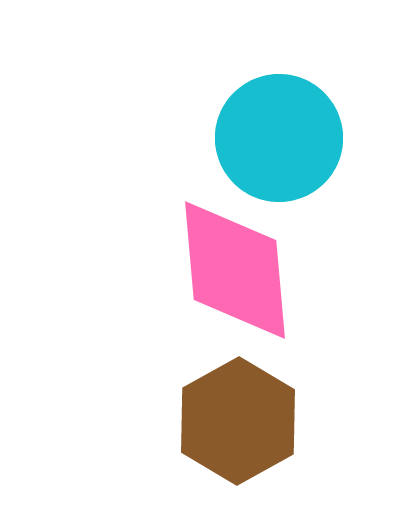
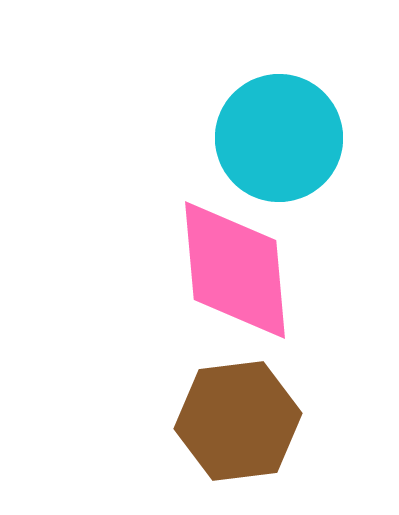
brown hexagon: rotated 22 degrees clockwise
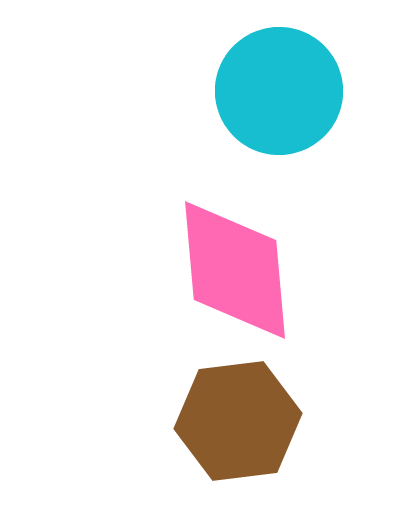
cyan circle: moved 47 px up
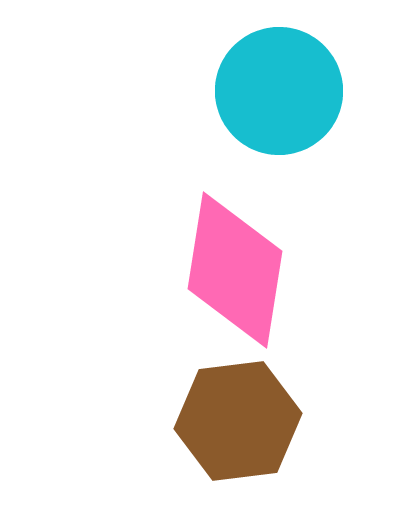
pink diamond: rotated 14 degrees clockwise
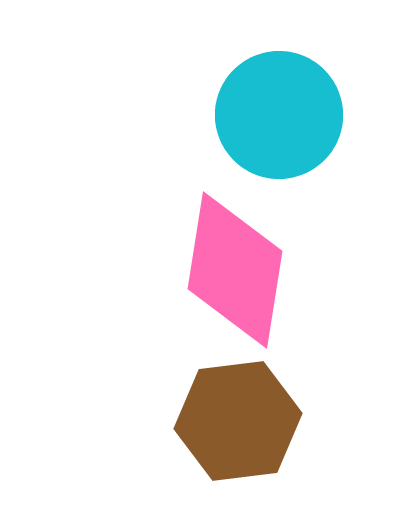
cyan circle: moved 24 px down
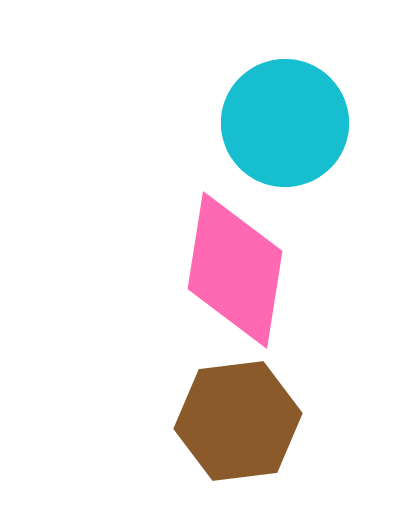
cyan circle: moved 6 px right, 8 px down
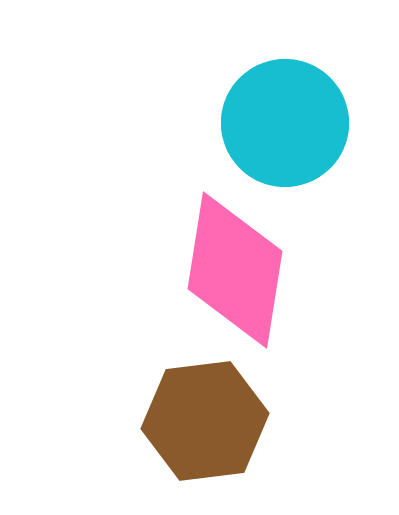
brown hexagon: moved 33 px left
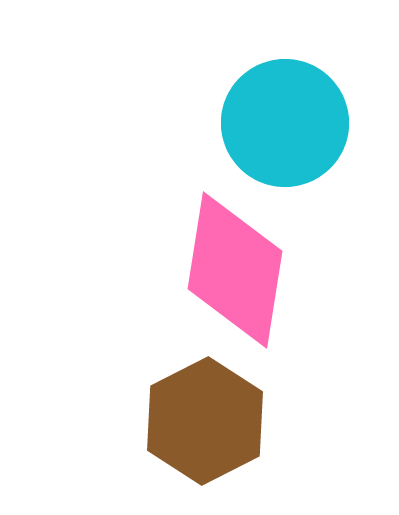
brown hexagon: rotated 20 degrees counterclockwise
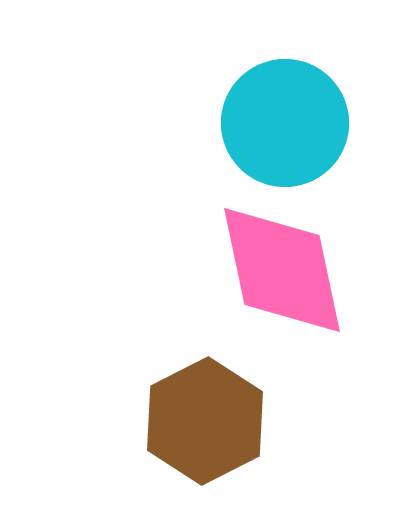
pink diamond: moved 47 px right; rotated 21 degrees counterclockwise
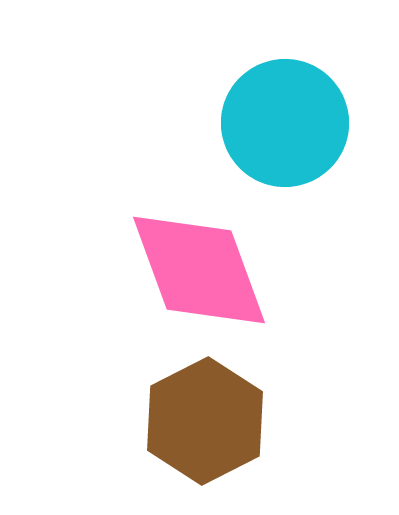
pink diamond: moved 83 px left; rotated 8 degrees counterclockwise
